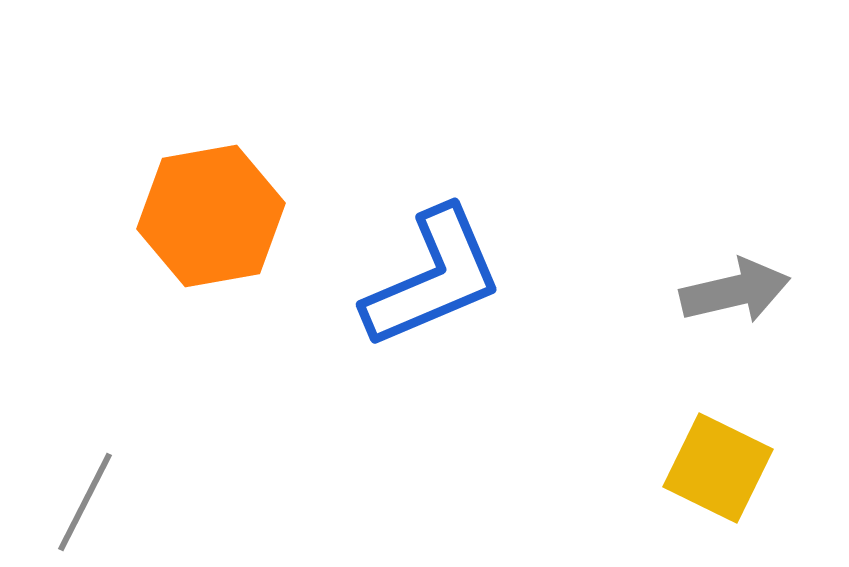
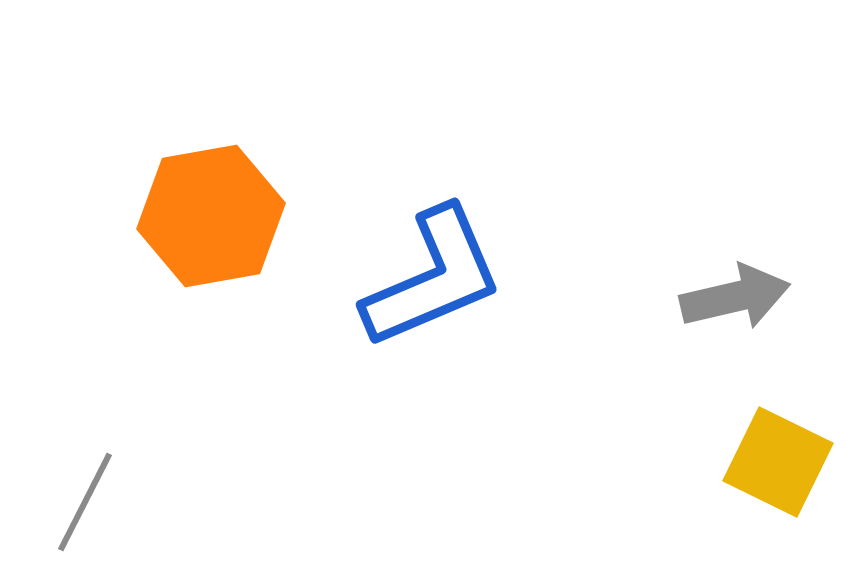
gray arrow: moved 6 px down
yellow square: moved 60 px right, 6 px up
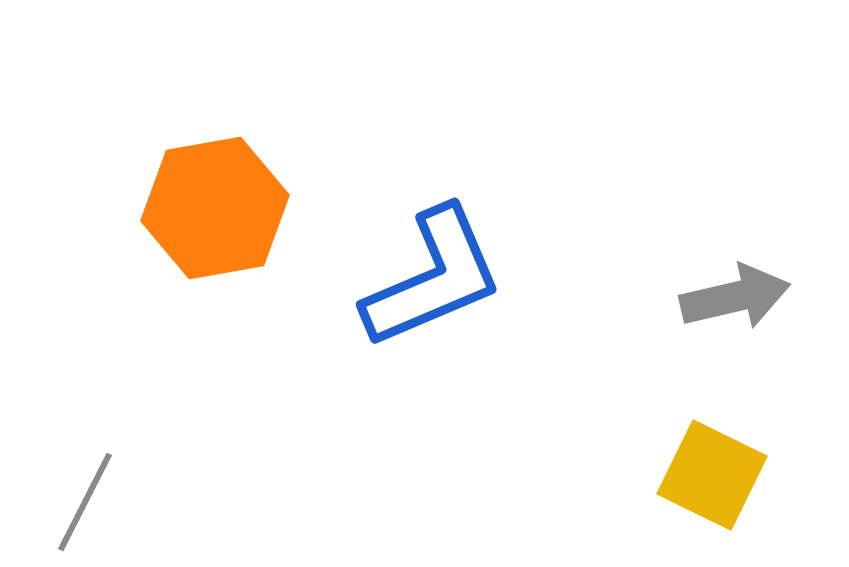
orange hexagon: moved 4 px right, 8 px up
yellow square: moved 66 px left, 13 px down
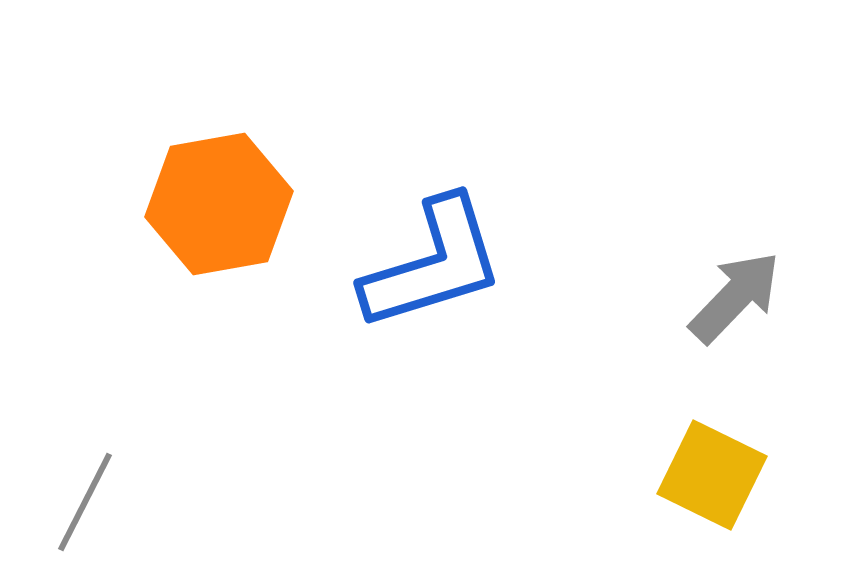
orange hexagon: moved 4 px right, 4 px up
blue L-shape: moved 14 px up; rotated 6 degrees clockwise
gray arrow: rotated 33 degrees counterclockwise
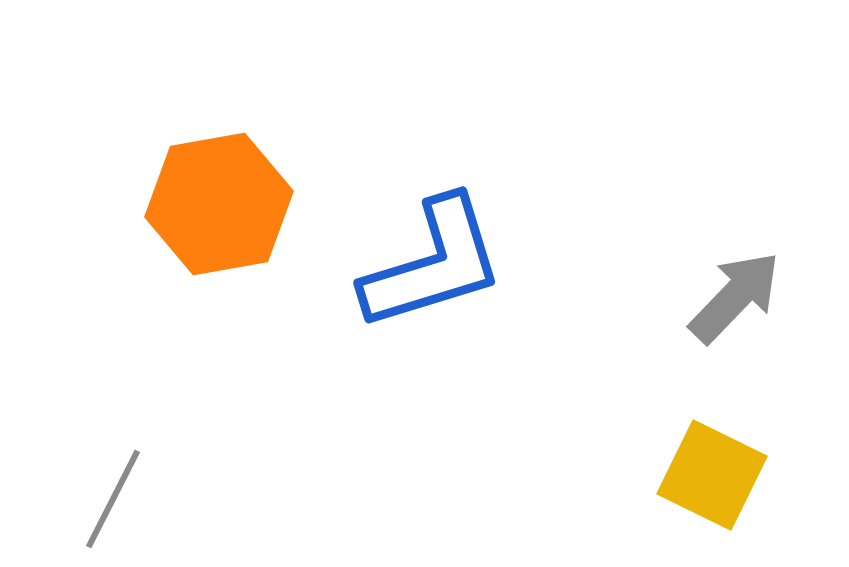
gray line: moved 28 px right, 3 px up
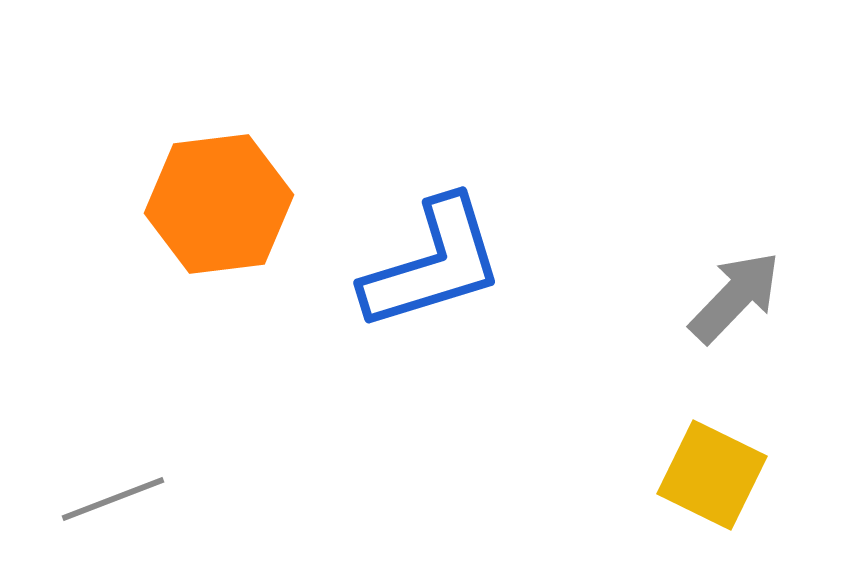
orange hexagon: rotated 3 degrees clockwise
gray line: rotated 42 degrees clockwise
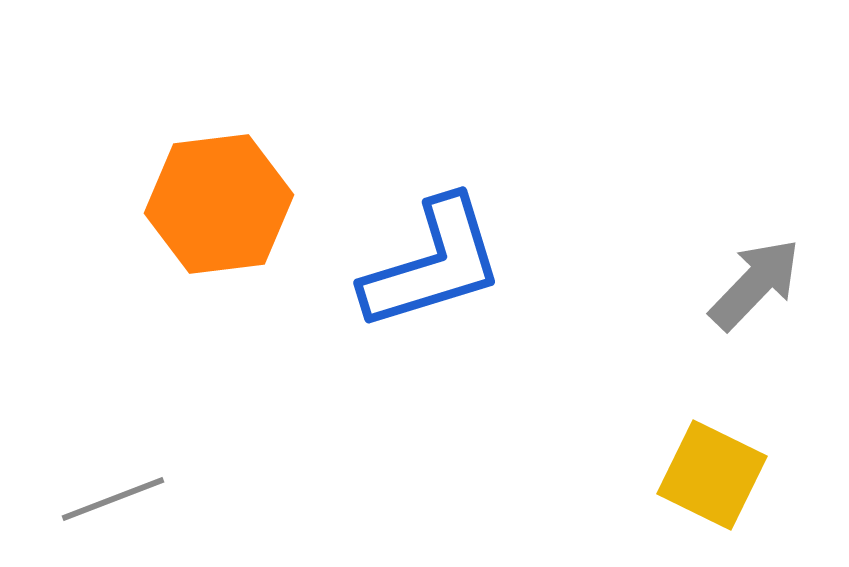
gray arrow: moved 20 px right, 13 px up
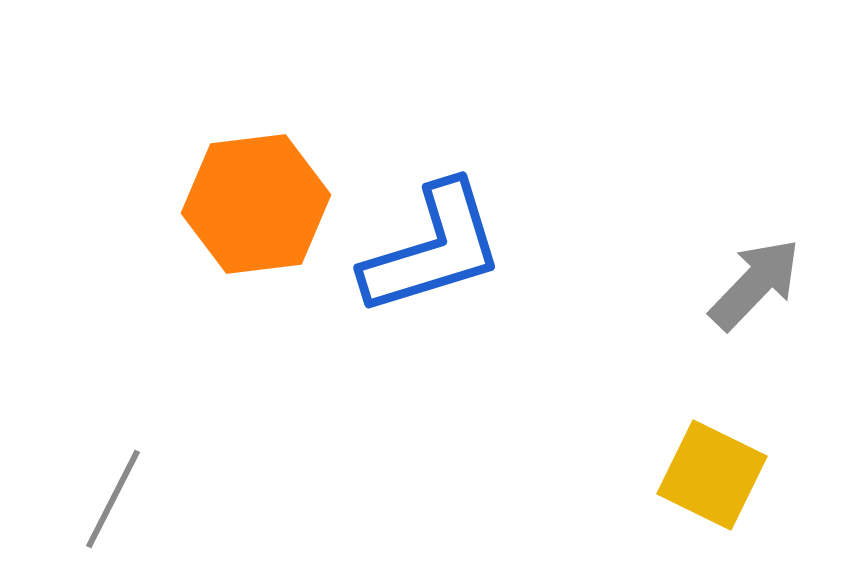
orange hexagon: moved 37 px right
blue L-shape: moved 15 px up
gray line: rotated 42 degrees counterclockwise
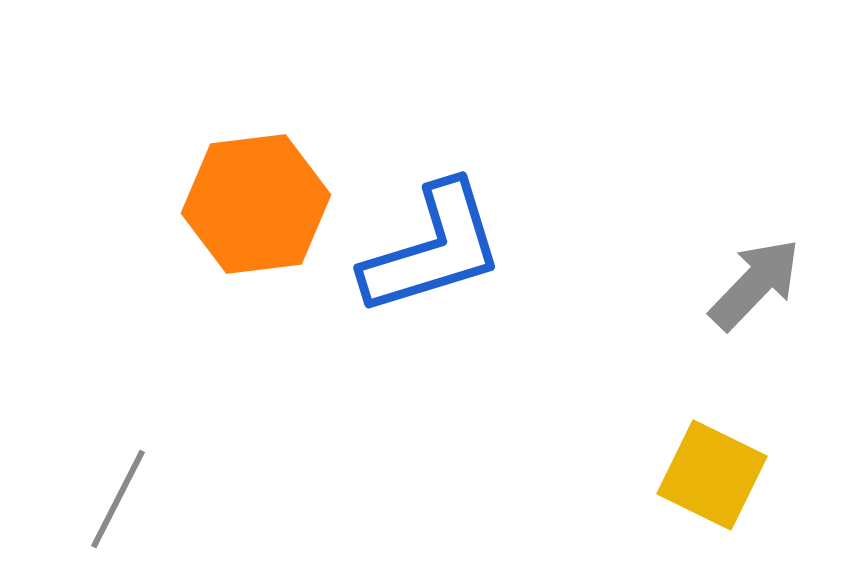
gray line: moved 5 px right
